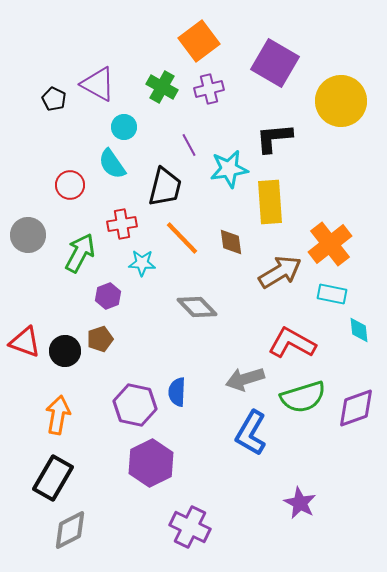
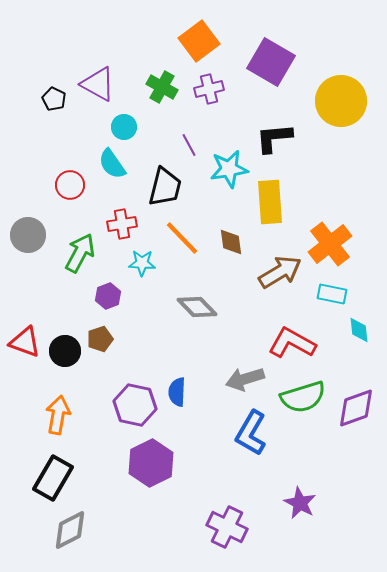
purple square at (275, 63): moved 4 px left, 1 px up
purple cross at (190, 527): moved 37 px right
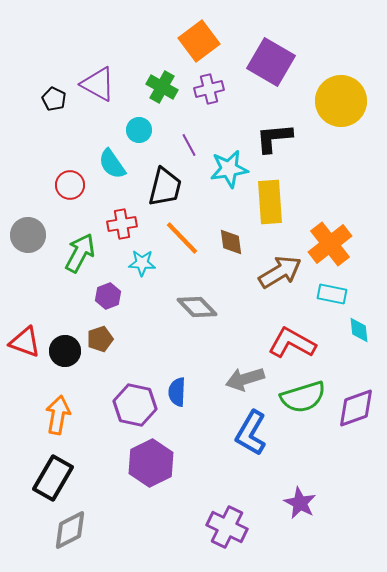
cyan circle at (124, 127): moved 15 px right, 3 px down
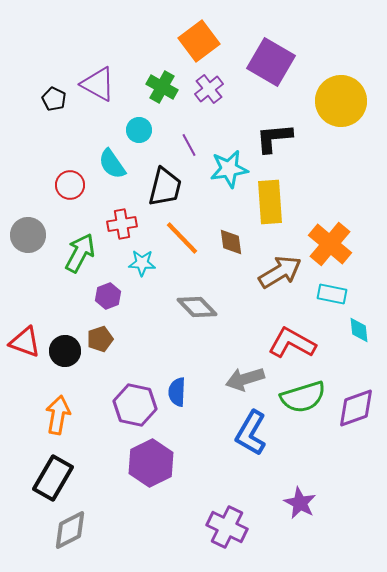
purple cross at (209, 89): rotated 24 degrees counterclockwise
orange cross at (330, 244): rotated 12 degrees counterclockwise
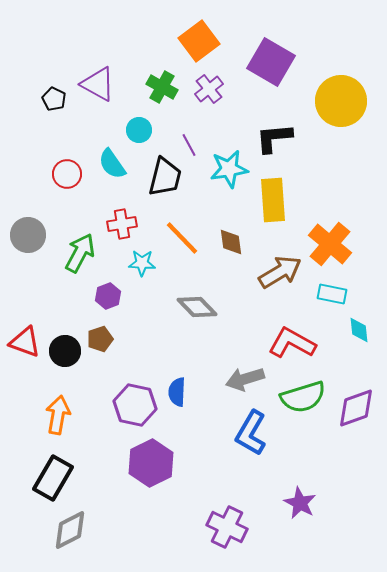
red circle at (70, 185): moved 3 px left, 11 px up
black trapezoid at (165, 187): moved 10 px up
yellow rectangle at (270, 202): moved 3 px right, 2 px up
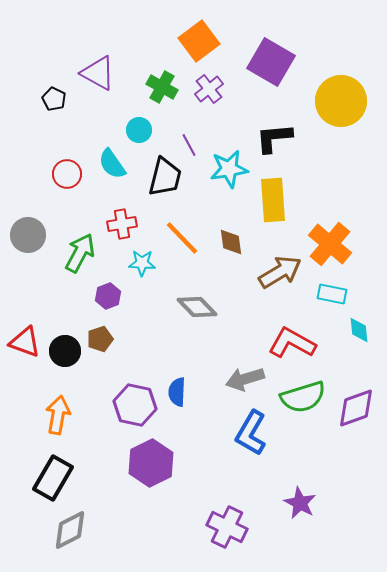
purple triangle at (98, 84): moved 11 px up
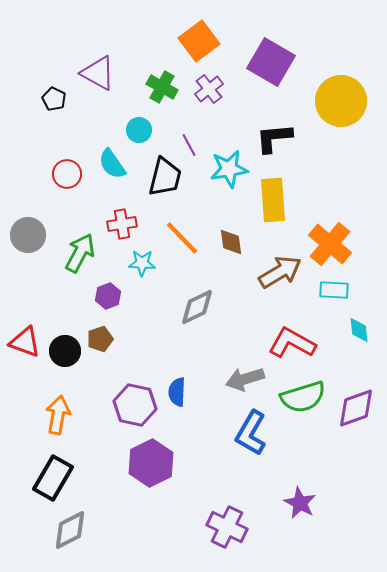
cyan rectangle at (332, 294): moved 2 px right, 4 px up; rotated 8 degrees counterclockwise
gray diamond at (197, 307): rotated 72 degrees counterclockwise
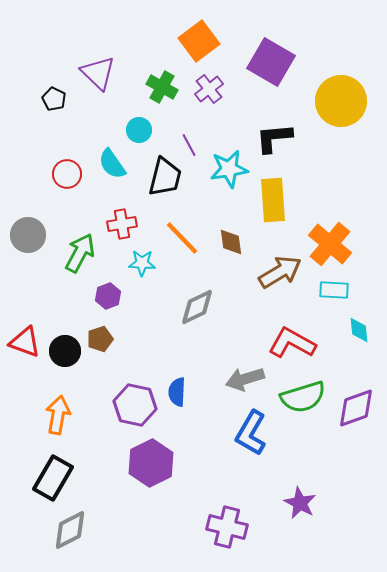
purple triangle at (98, 73): rotated 15 degrees clockwise
purple cross at (227, 527): rotated 12 degrees counterclockwise
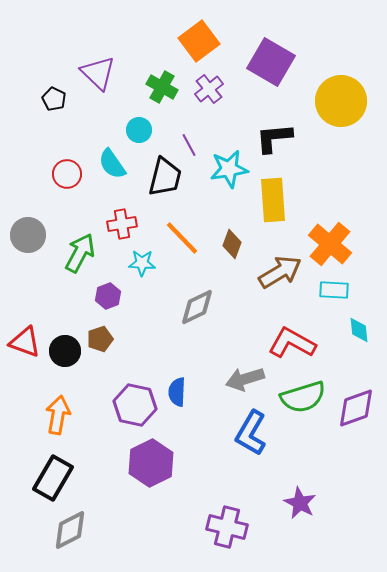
brown diamond at (231, 242): moved 1 px right, 2 px down; rotated 28 degrees clockwise
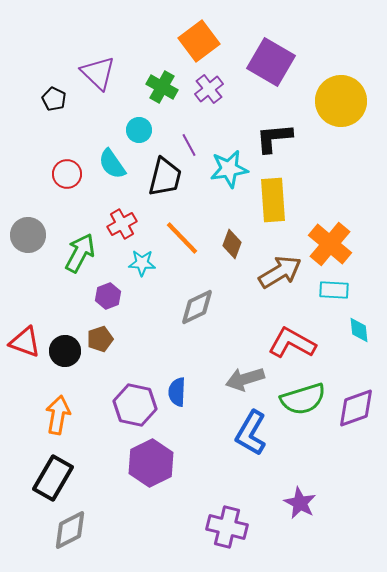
red cross at (122, 224): rotated 20 degrees counterclockwise
green semicircle at (303, 397): moved 2 px down
